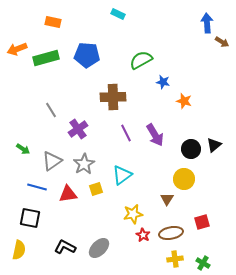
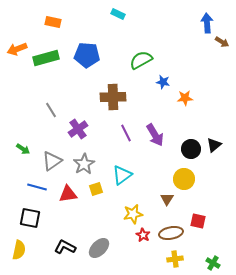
orange star: moved 1 px right, 3 px up; rotated 21 degrees counterclockwise
red square: moved 4 px left, 1 px up; rotated 28 degrees clockwise
green cross: moved 10 px right
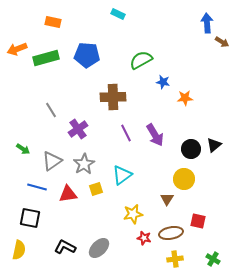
red star: moved 1 px right, 3 px down; rotated 16 degrees counterclockwise
green cross: moved 4 px up
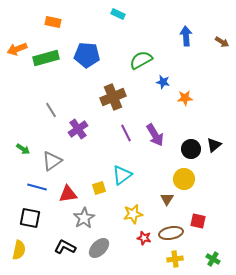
blue arrow: moved 21 px left, 13 px down
brown cross: rotated 20 degrees counterclockwise
gray star: moved 54 px down
yellow square: moved 3 px right, 1 px up
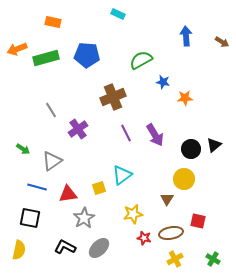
yellow cross: rotated 21 degrees counterclockwise
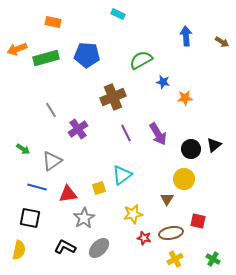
purple arrow: moved 3 px right, 1 px up
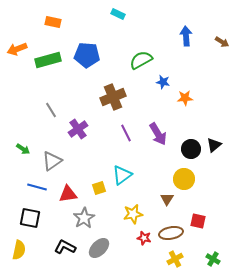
green rectangle: moved 2 px right, 2 px down
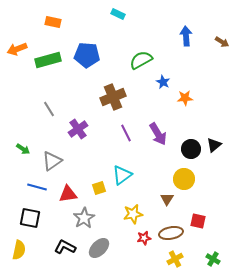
blue star: rotated 16 degrees clockwise
gray line: moved 2 px left, 1 px up
red star: rotated 24 degrees counterclockwise
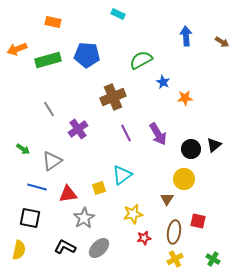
brown ellipse: moved 3 px right, 1 px up; rotated 70 degrees counterclockwise
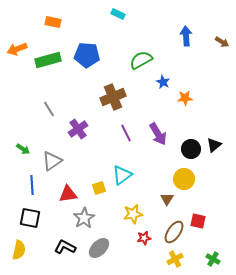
blue line: moved 5 px left, 2 px up; rotated 72 degrees clockwise
brown ellipse: rotated 25 degrees clockwise
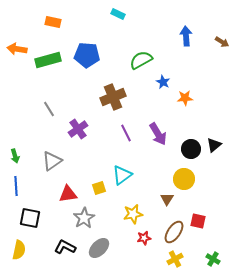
orange arrow: rotated 30 degrees clockwise
green arrow: moved 8 px left, 7 px down; rotated 40 degrees clockwise
blue line: moved 16 px left, 1 px down
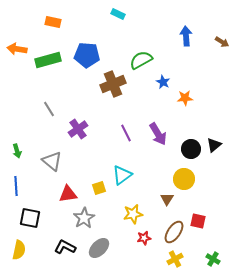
brown cross: moved 13 px up
green arrow: moved 2 px right, 5 px up
gray triangle: rotated 45 degrees counterclockwise
